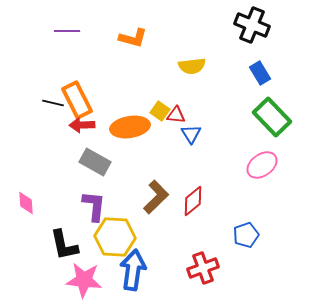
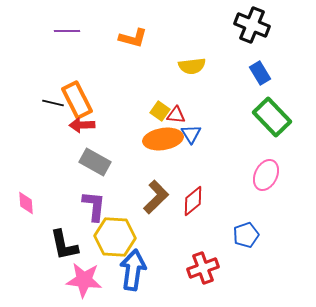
orange ellipse: moved 33 px right, 12 px down
pink ellipse: moved 4 px right, 10 px down; rotated 28 degrees counterclockwise
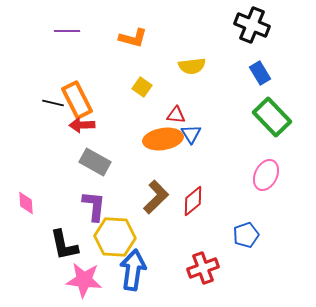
yellow square: moved 18 px left, 24 px up
